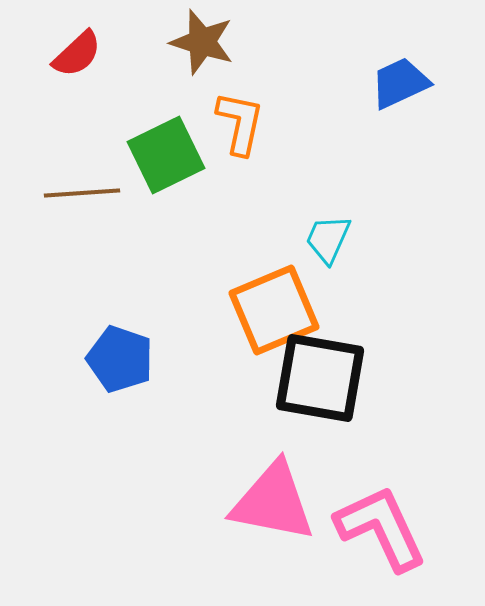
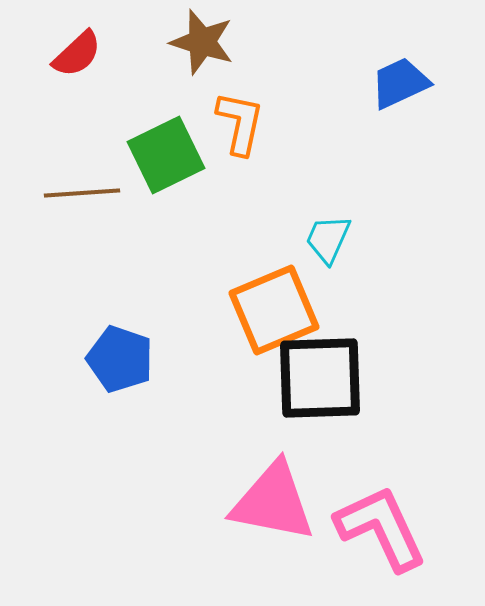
black square: rotated 12 degrees counterclockwise
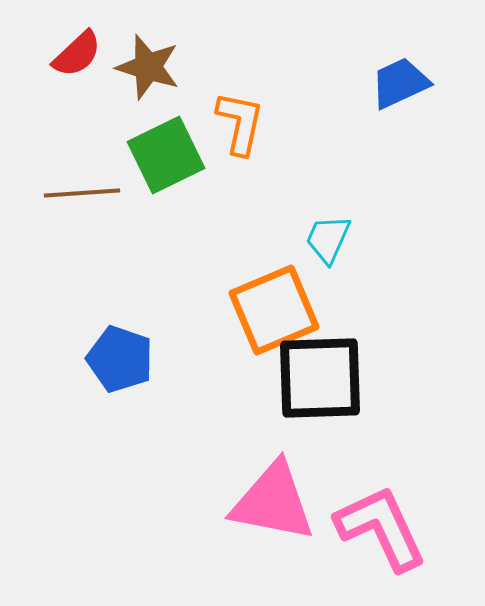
brown star: moved 54 px left, 25 px down
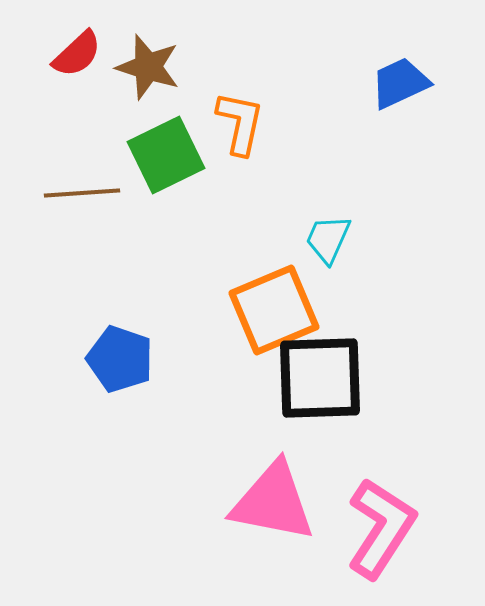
pink L-shape: rotated 58 degrees clockwise
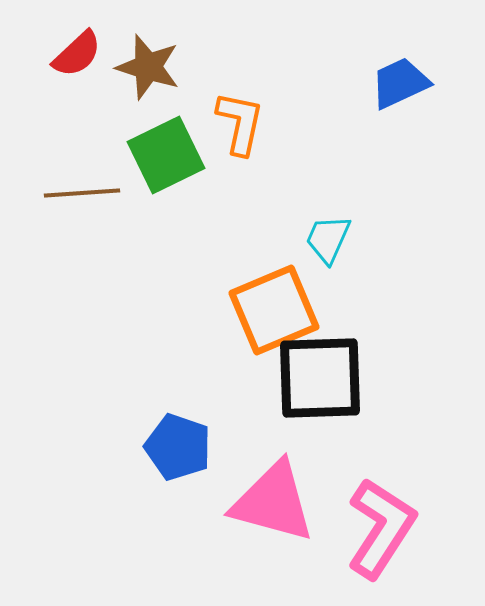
blue pentagon: moved 58 px right, 88 px down
pink triangle: rotated 4 degrees clockwise
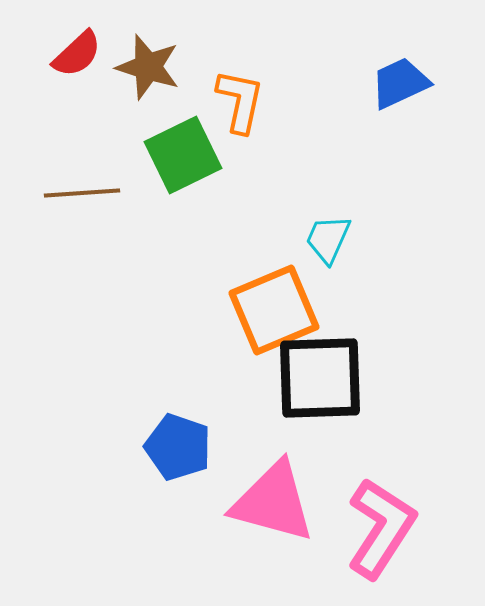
orange L-shape: moved 22 px up
green square: moved 17 px right
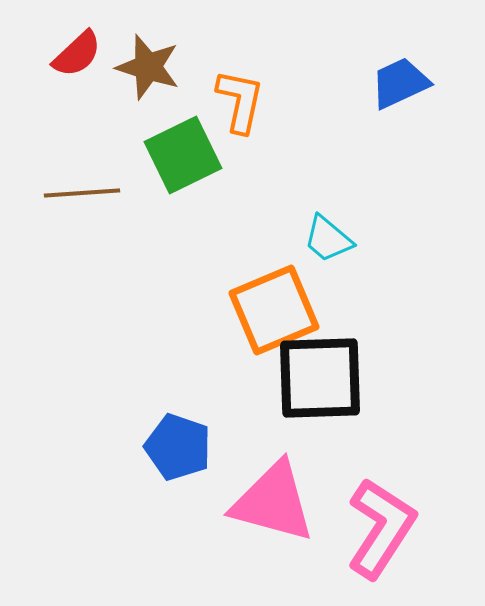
cyan trapezoid: rotated 74 degrees counterclockwise
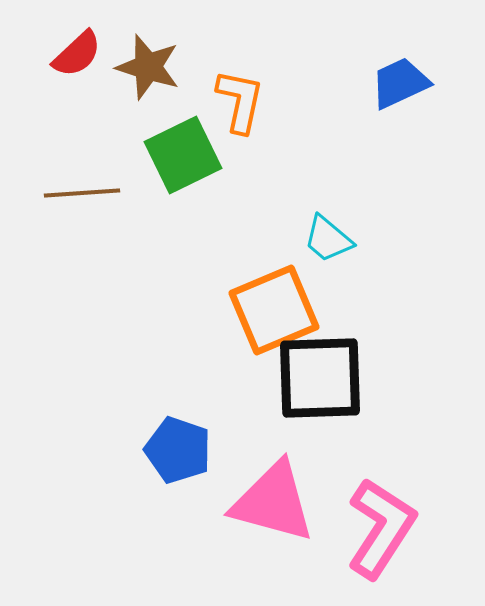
blue pentagon: moved 3 px down
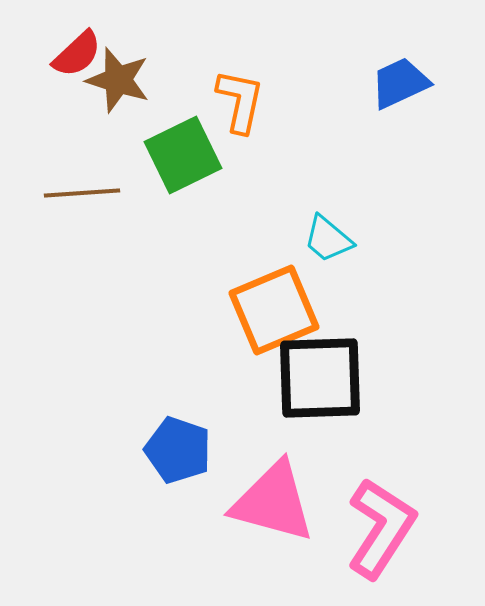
brown star: moved 30 px left, 13 px down
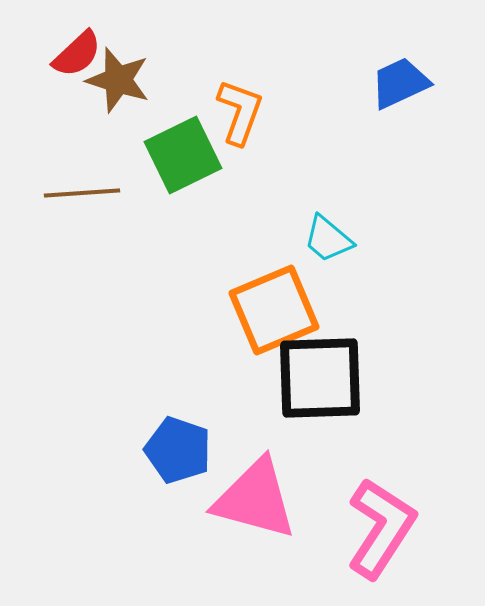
orange L-shape: moved 11 px down; rotated 8 degrees clockwise
pink triangle: moved 18 px left, 3 px up
